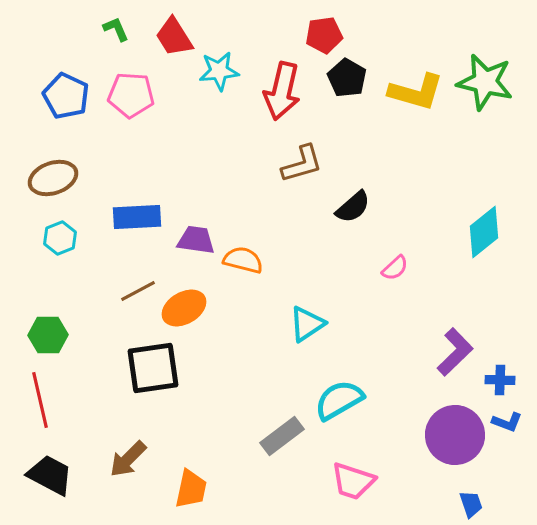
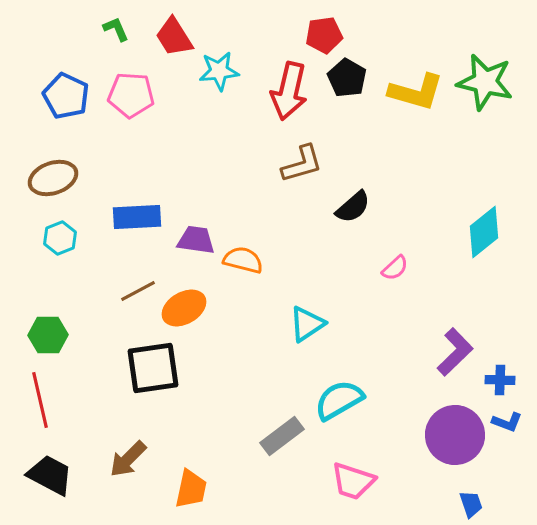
red arrow: moved 7 px right
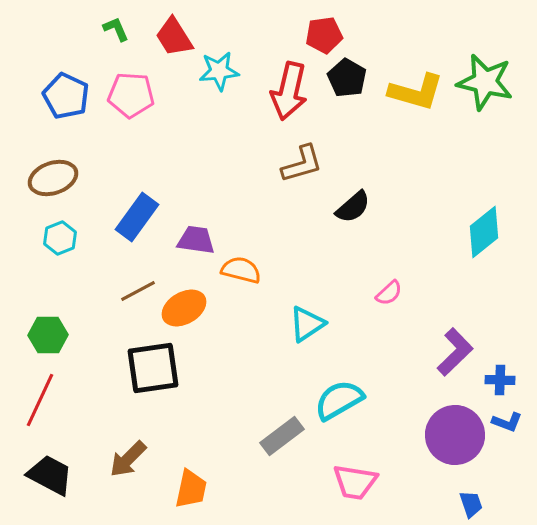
blue rectangle: rotated 51 degrees counterclockwise
orange semicircle: moved 2 px left, 10 px down
pink semicircle: moved 6 px left, 25 px down
red line: rotated 38 degrees clockwise
pink trapezoid: moved 2 px right, 1 px down; rotated 9 degrees counterclockwise
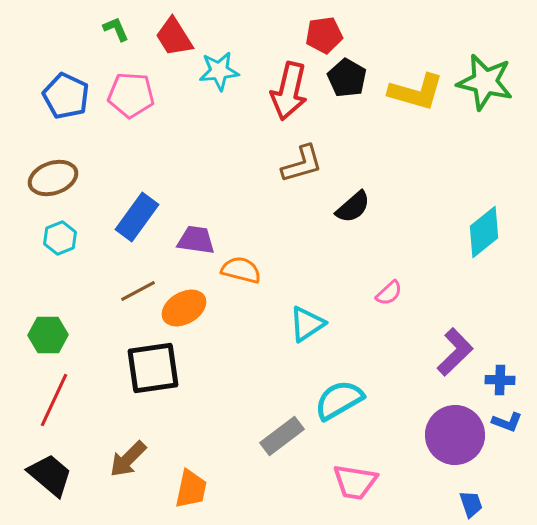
red line: moved 14 px right
black trapezoid: rotated 12 degrees clockwise
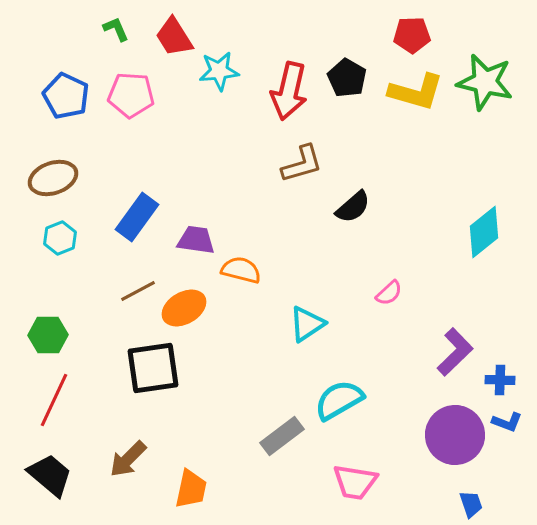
red pentagon: moved 88 px right; rotated 6 degrees clockwise
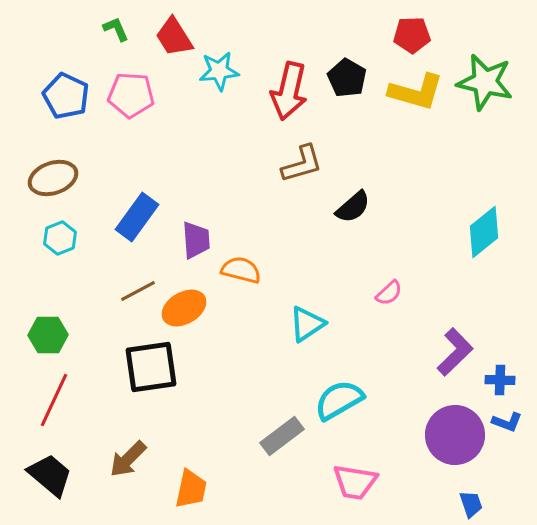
purple trapezoid: rotated 78 degrees clockwise
black square: moved 2 px left, 1 px up
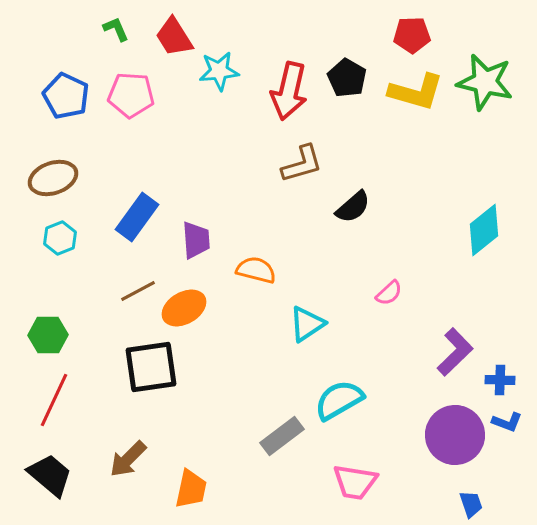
cyan diamond: moved 2 px up
orange semicircle: moved 15 px right
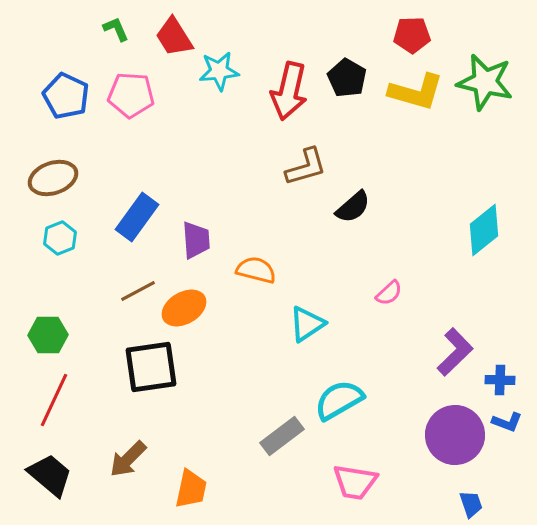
brown L-shape: moved 4 px right, 3 px down
